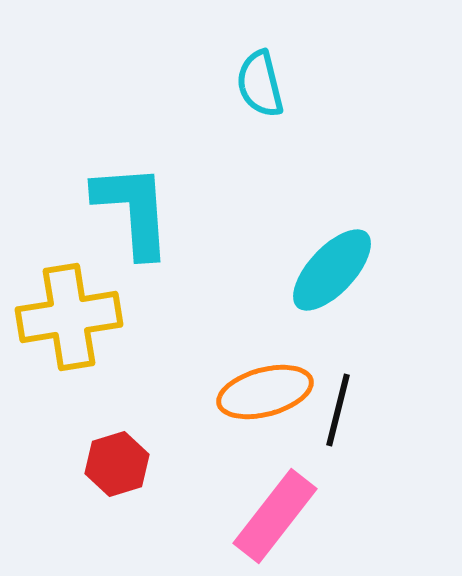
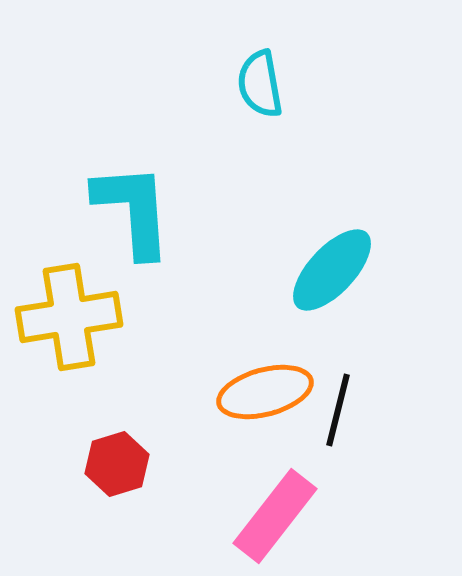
cyan semicircle: rotated 4 degrees clockwise
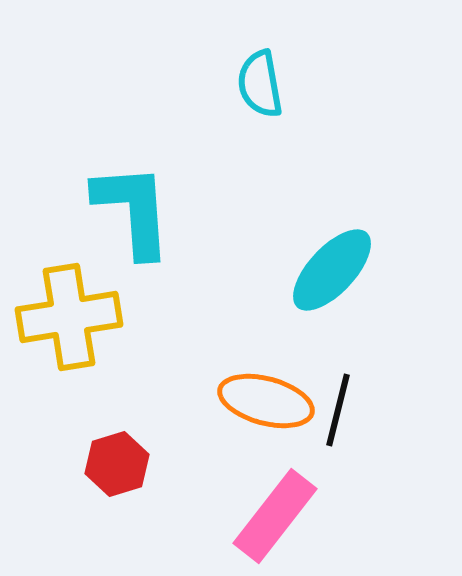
orange ellipse: moved 1 px right, 9 px down; rotated 30 degrees clockwise
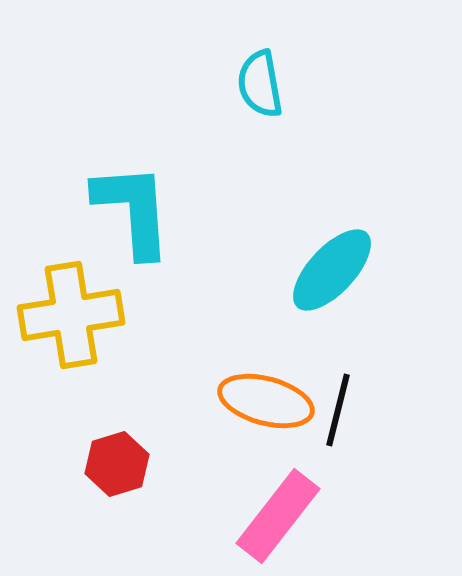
yellow cross: moved 2 px right, 2 px up
pink rectangle: moved 3 px right
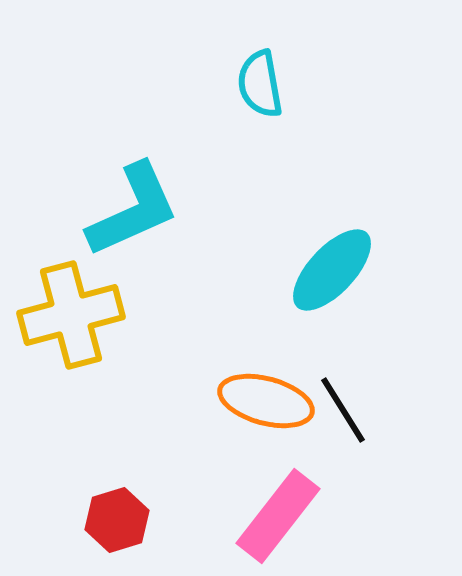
cyan L-shape: rotated 70 degrees clockwise
yellow cross: rotated 6 degrees counterclockwise
black line: moved 5 px right; rotated 46 degrees counterclockwise
red hexagon: moved 56 px down
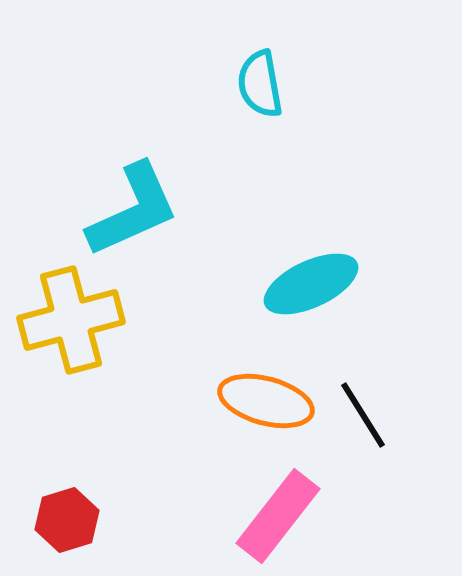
cyan ellipse: moved 21 px left, 14 px down; rotated 22 degrees clockwise
yellow cross: moved 5 px down
black line: moved 20 px right, 5 px down
red hexagon: moved 50 px left
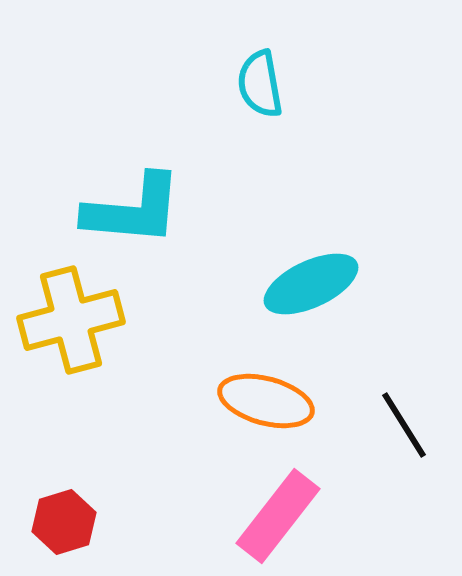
cyan L-shape: rotated 29 degrees clockwise
black line: moved 41 px right, 10 px down
red hexagon: moved 3 px left, 2 px down
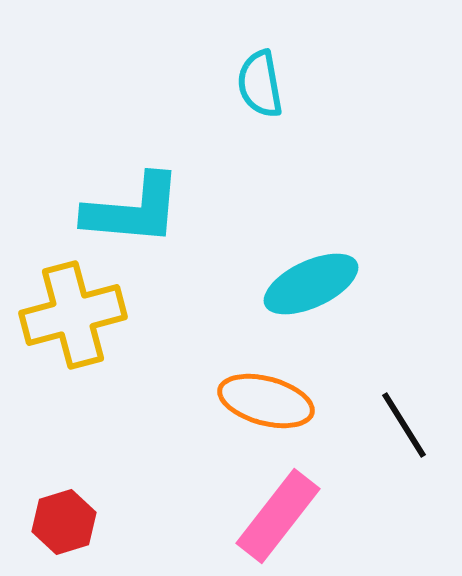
yellow cross: moved 2 px right, 5 px up
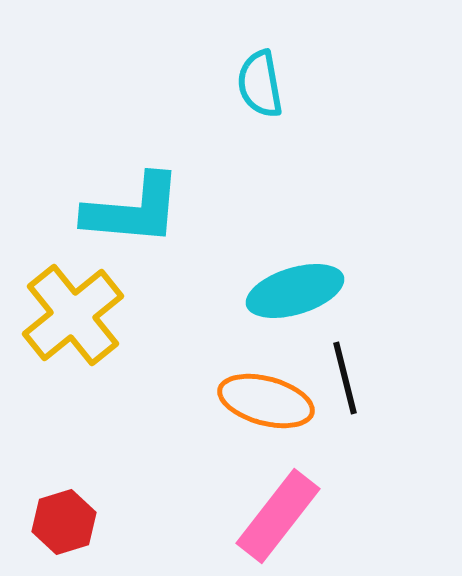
cyan ellipse: moved 16 px left, 7 px down; rotated 8 degrees clockwise
yellow cross: rotated 24 degrees counterclockwise
black line: moved 59 px left, 47 px up; rotated 18 degrees clockwise
